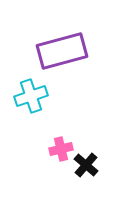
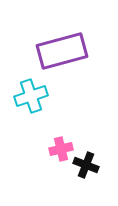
black cross: rotated 20 degrees counterclockwise
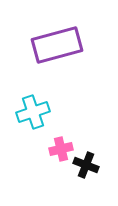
purple rectangle: moved 5 px left, 6 px up
cyan cross: moved 2 px right, 16 px down
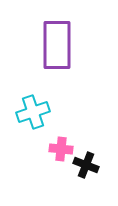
purple rectangle: rotated 75 degrees counterclockwise
pink cross: rotated 20 degrees clockwise
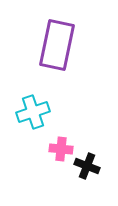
purple rectangle: rotated 12 degrees clockwise
black cross: moved 1 px right, 1 px down
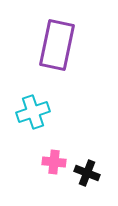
pink cross: moved 7 px left, 13 px down
black cross: moved 7 px down
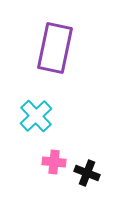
purple rectangle: moved 2 px left, 3 px down
cyan cross: moved 3 px right, 4 px down; rotated 24 degrees counterclockwise
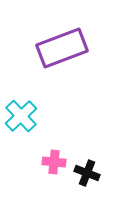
purple rectangle: moved 7 px right; rotated 57 degrees clockwise
cyan cross: moved 15 px left
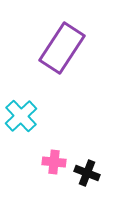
purple rectangle: rotated 36 degrees counterclockwise
